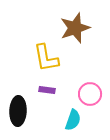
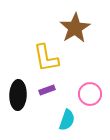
brown star: rotated 12 degrees counterclockwise
purple rectangle: rotated 28 degrees counterclockwise
black ellipse: moved 16 px up
cyan semicircle: moved 6 px left
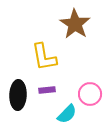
brown star: moved 4 px up; rotated 8 degrees counterclockwise
yellow L-shape: moved 2 px left, 1 px up
purple rectangle: rotated 14 degrees clockwise
cyan semicircle: moved 6 px up; rotated 25 degrees clockwise
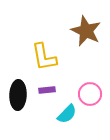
brown star: moved 11 px right, 7 px down; rotated 8 degrees counterclockwise
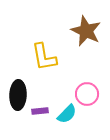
purple rectangle: moved 7 px left, 21 px down
pink circle: moved 3 px left
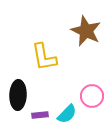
pink circle: moved 5 px right, 2 px down
purple rectangle: moved 4 px down
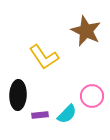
yellow L-shape: rotated 24 degrees counterclockwise
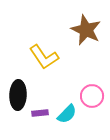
brown star: moved 1 px up
purple rectangle: moved 2 px up
